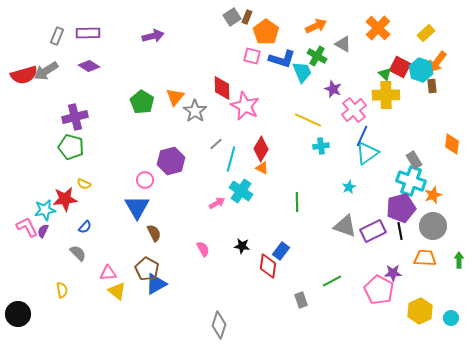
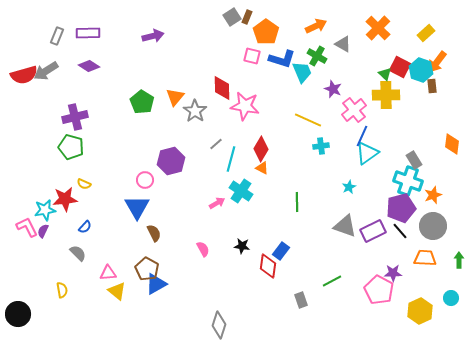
pink star at (245, 106): rotated 16 degrees counterclockwise
cyan cross at (411, 181): moved 3 px left
black line at (400, 231): rotated 30 degrees counterclockwise
cyan circle at (451, 318): moved 20 px up
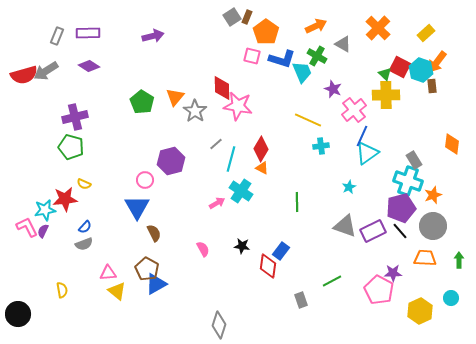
pink star at (245, 106): moved 7 px left
gray semicircle at (78, 253): moved 6 px right, 9 px up; rotated 114 degrees clockwise
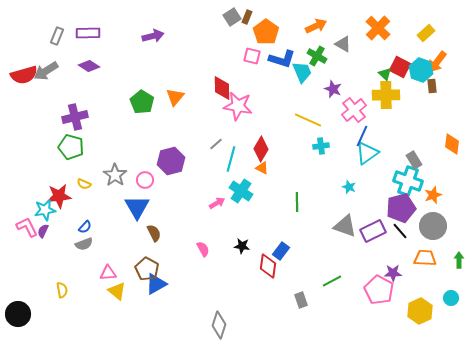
gray star at (195, 111): moved 80 px left, 64 px down
cyan star at (349, 187): rotated 24 degrees counterclockwise
red star at (65, 199): moved 6 px left, 3 px up
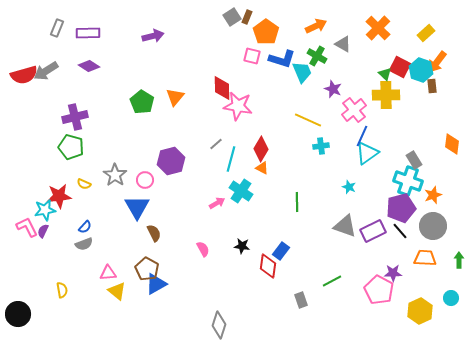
gray rectangle at (57, 36): moved 8 px up
